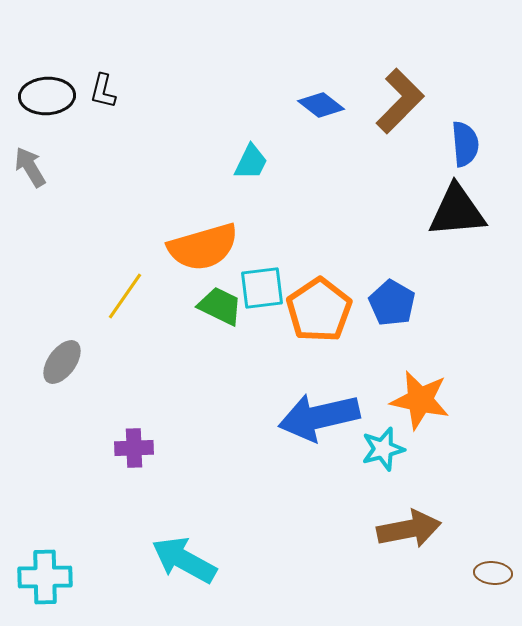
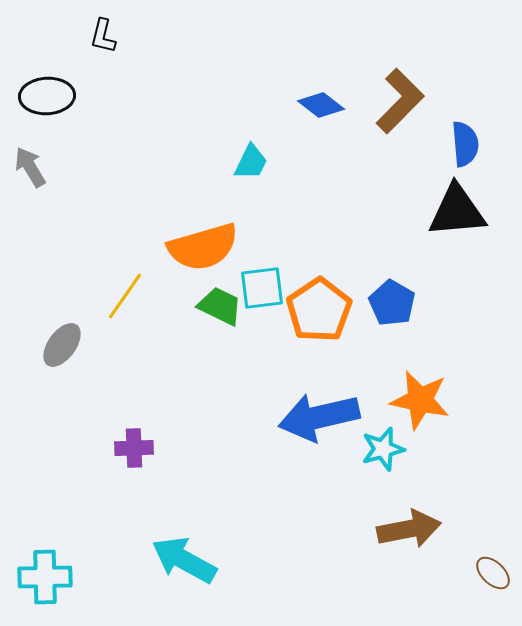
black L-shape: moved 55 px up
gray ellipse: moved 17 px up
brown ellipse: rotated 39 degrees clockwise
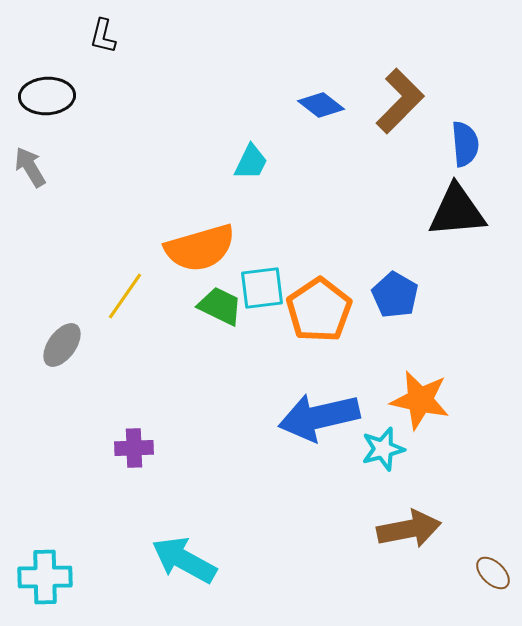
orange semicircle: moved 3 px left, 1 px down
blue pentagon: moved 3 px right, 8 px up
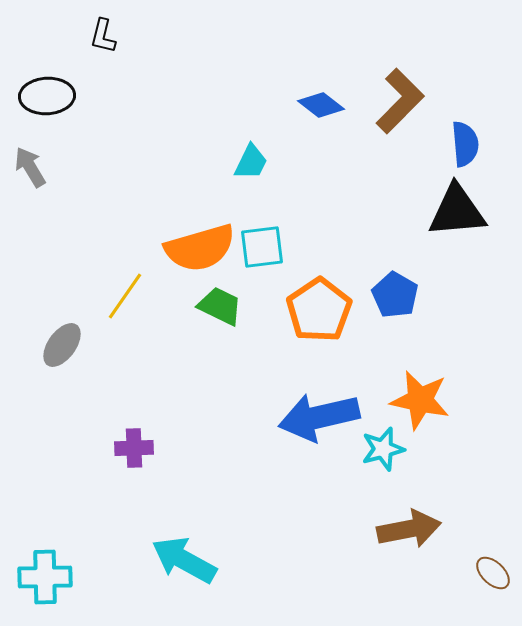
cyan square: moved 41 px up
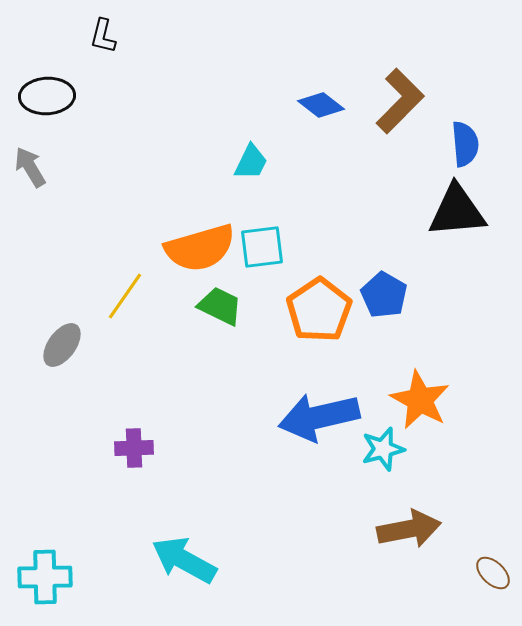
blue pentagon: moved 11 px left
orange star: rotated 16 degrees clockwise
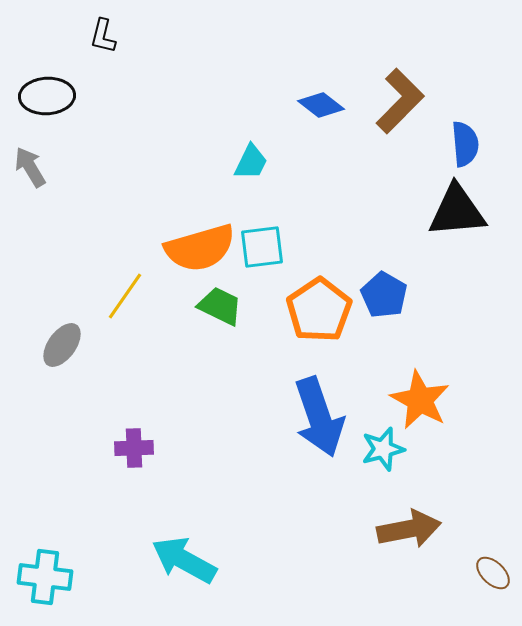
blue arrow: rotated 96 degrees counterclockwise
cyan cross: rotated 8 degrees clockwise
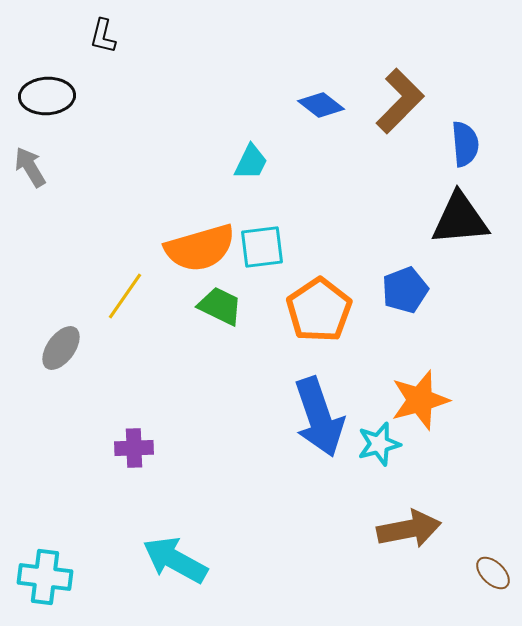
black triangle: moved 3 px right, 8 px down
blue pentagon: moved 21 px right, 5 px up; rotated 21 degrees clockwise
gray ellipse: moved 1 px left, 3 px down
orange star: rotated 28 degrees clockwise
cyan star: moved 4 px left, 5 px up
cyan arrow: moved 9 px left
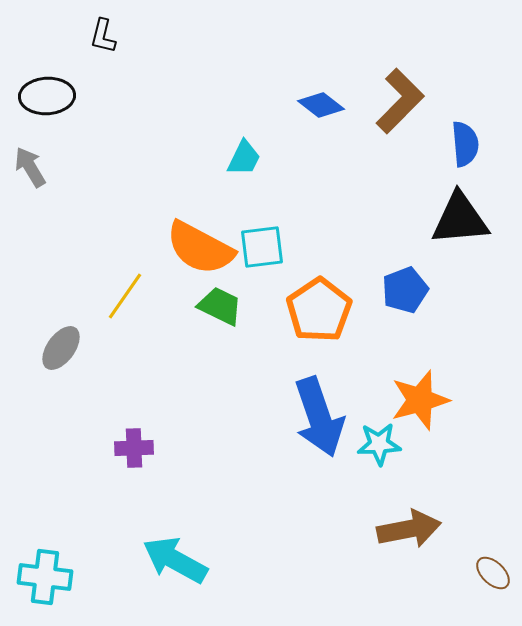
cyan trapezoid: moved 7 px left, 4 px up
orange semicircle: rotated 44 degrees clockwise
cyan star: rotated 12 degrees clockwise
